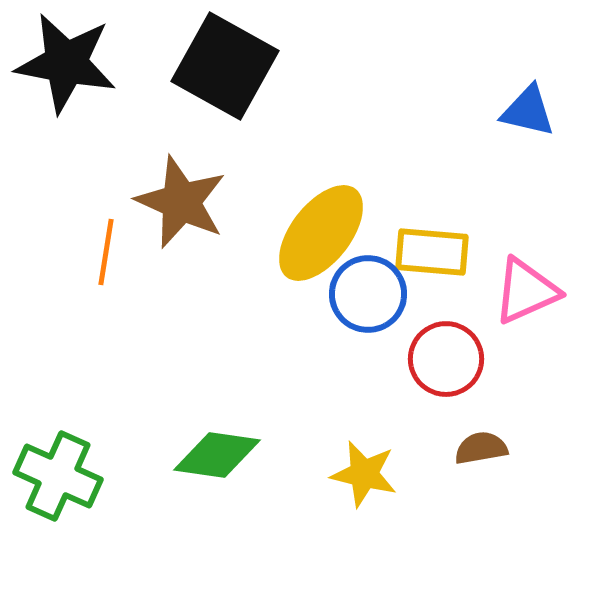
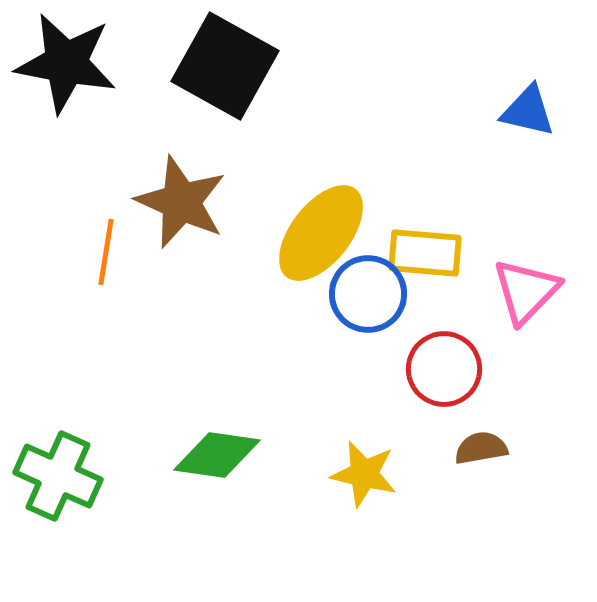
yellow rectangle: moved 7 px left, 1 px down
pink triangle: rotated 22 degrees counterclockwise
red circle: moved 2 px left, 10 px down
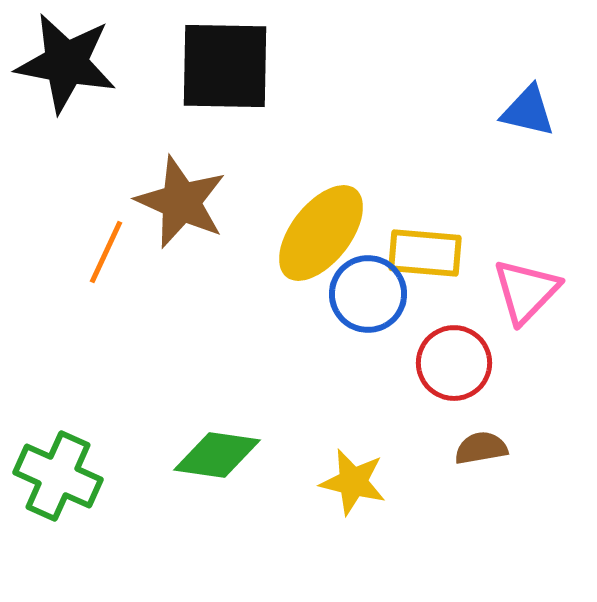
black square: rotated 28 degrees counterclockwise
orange line: rotated 16 degrees clockwise
red circle: moved 10 px right, 6 px up
yellow star: moved 11 px left, 8 px down
